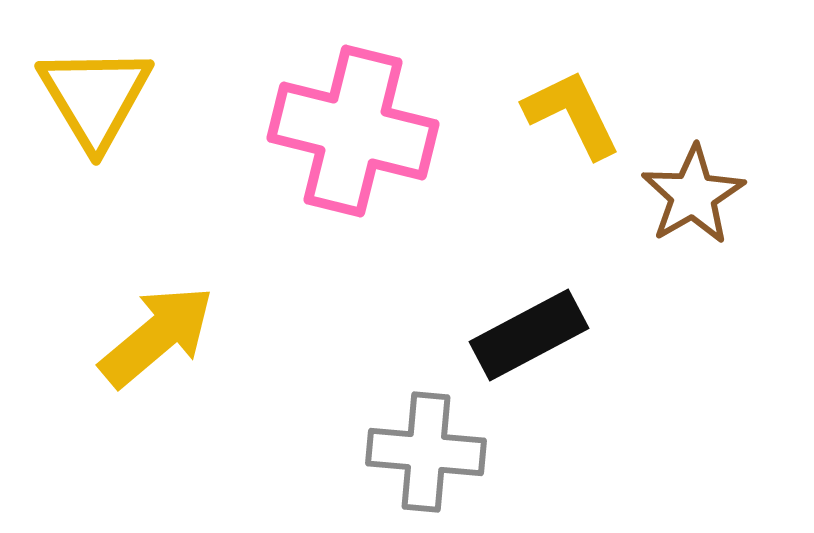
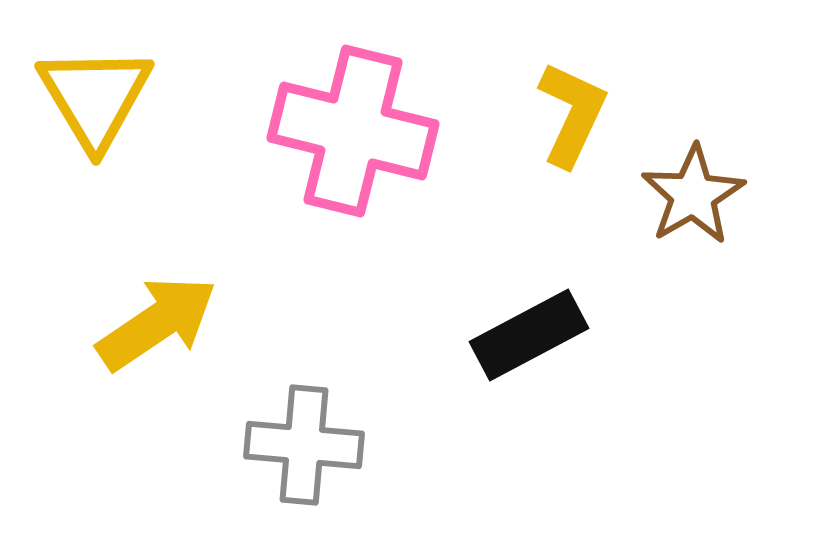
yellow L-shape: rotated 51 degrees clockwise
yellow arrow: moved 13 px up; rotated 6 degrees clockwise
gray cross: moved 122 px left, 7 px up
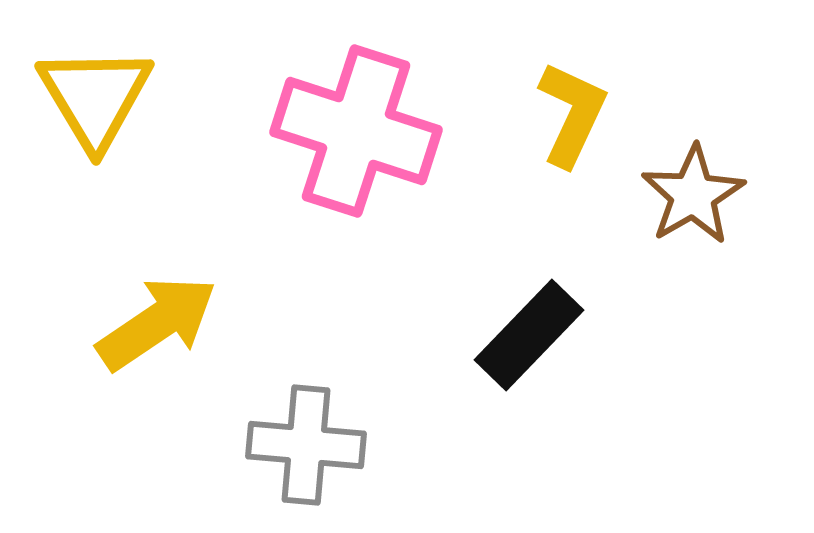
pink cross: moved 3 px right; rotated 4 degrees clockwise
black rectangle: rotated 18 degrees counterclockwise
gray cross: moved 2 px right
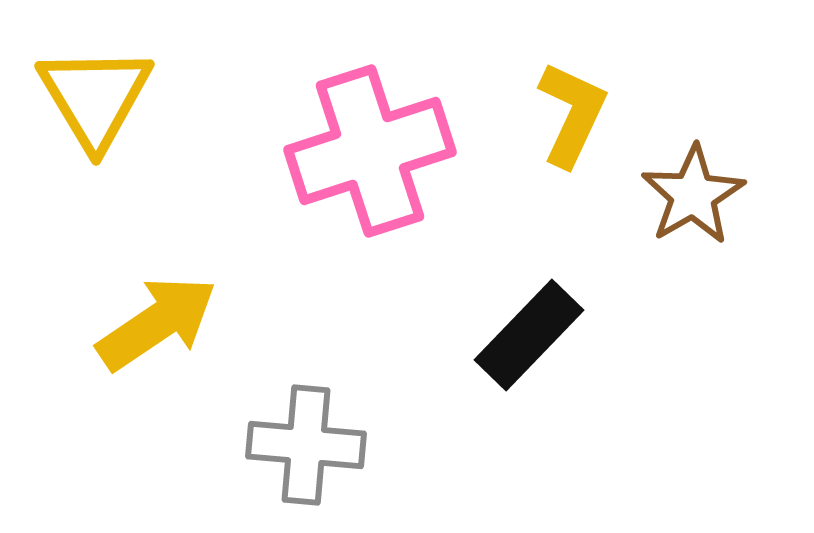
pink cross: moved 14 px right, 20 px down; rotated 36 degrees counterclockwise
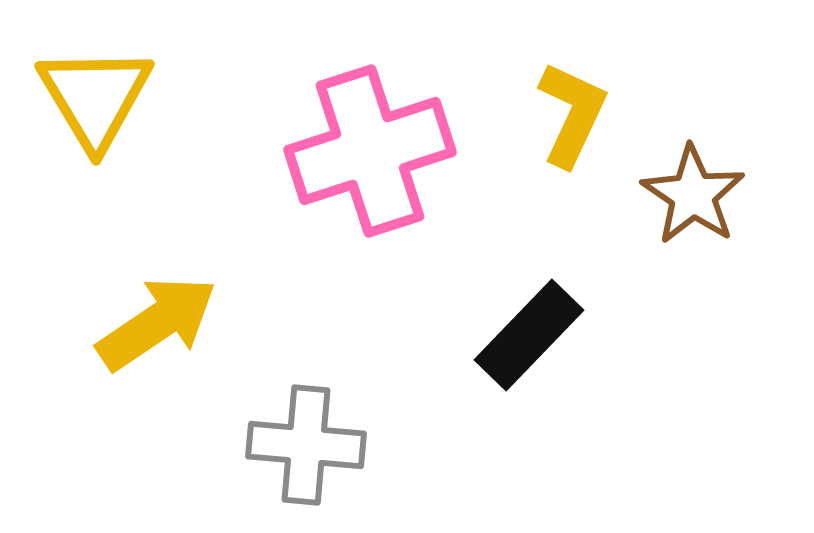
brown star: rotated 8 degrees counterclockwise
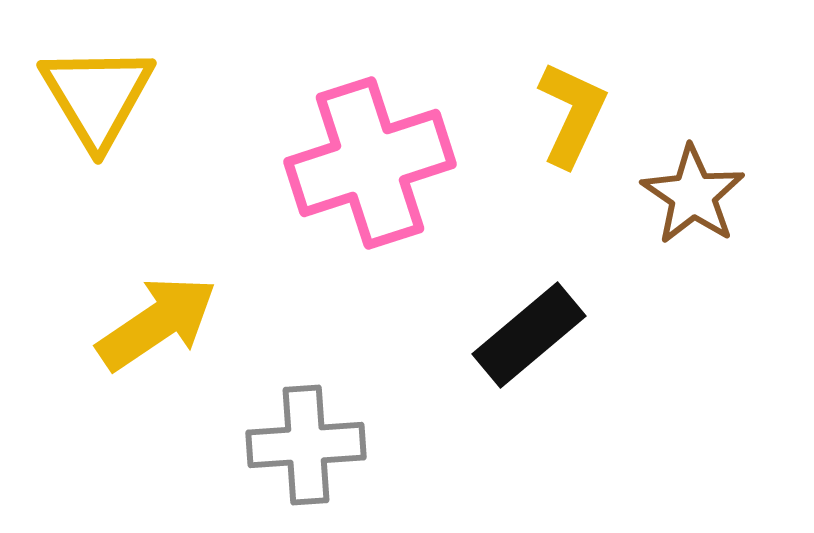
yellow triangle: moved 2 px right, 1 px up
pink cross: moved 12 px down
black rectangle: rotated 6 degrees clockwise
gray cross: rotated 9 degrees counterclockwise
